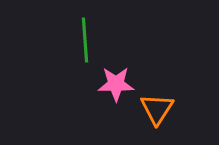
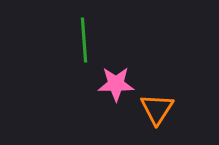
green line: moved 1 px left
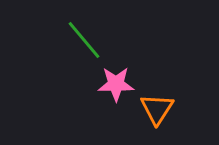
green line: rotated 36 degrees counterclockwise
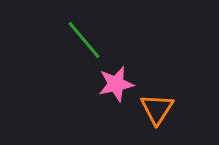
pink star: rotated 12 degrees counterclockwise
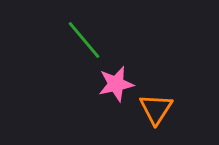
orange triangle: moved 1 px left
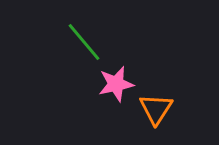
green line: moved 2 px down
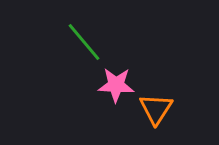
pink star: moved 1 px down; rotated 15 degrees clockwise
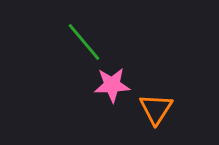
pink star: moved 4 px left; rotated 6 degrees counterclockwise
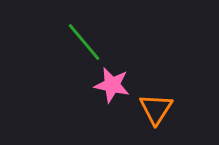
pink star: rotated 15 degrees clockwise
